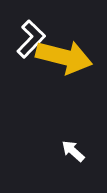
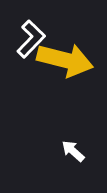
yellow arrow: moved 1 px right, 3 px down
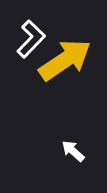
yellow arrow: rotated 48 degrees counterclockwise
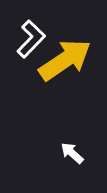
white arrow: moved 1 px left, 2 px down
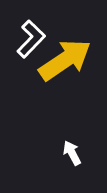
white arrow: rotated 20 degrees clockwise
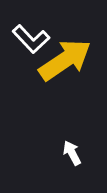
white L-shape: rotated 93 degrees clockwise
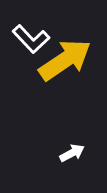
white arrow: rotated 90 degrees clockwise
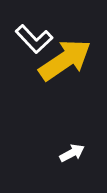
white L-shape: moved 3 px right
